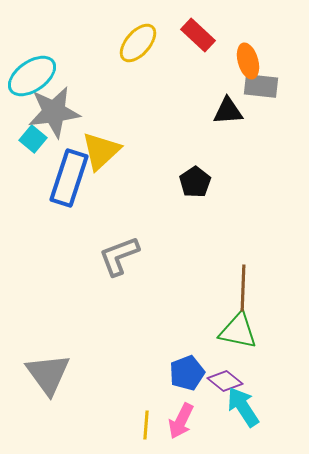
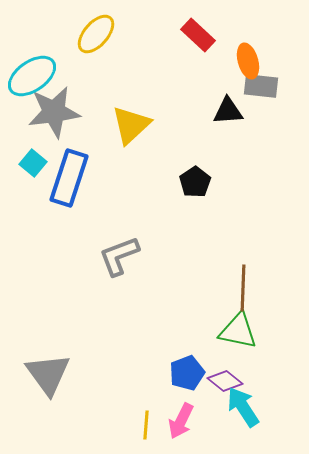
yellow ellipse: moved 42 px left, 9 px up
cyan square: moved 24 px down
yellow triangle: moved 30 px right, 26 px up
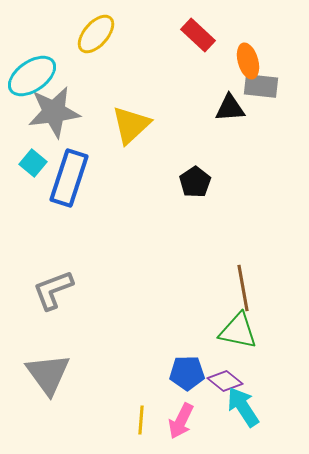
black triangle: moved 2 px right, 3 px up
gray L-shape: moved 66 px left, 34 px down
brown line: rotated 12 degrees counterclockwise
blue pentagon: rotated 20 degrees clockwise
yellow line: moved 5 px left, 5 px up
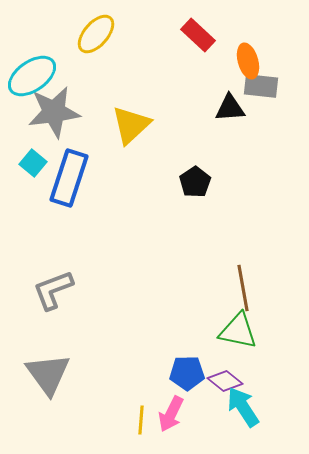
pink arrow: moved 10 px left, 7 px up
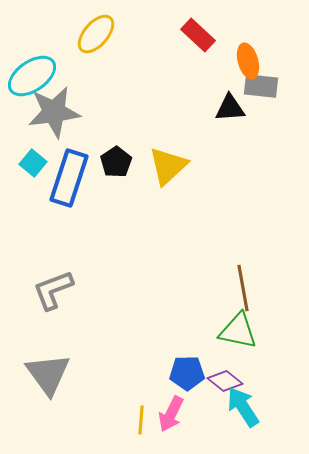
yellow triangle: moved 37 px right, 41 px down
black pentagon: moved 79 px left, 20 px up
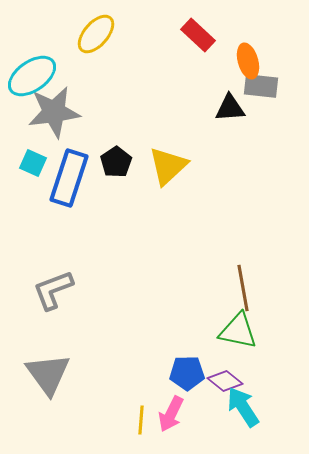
cyan square: rotated 16 degrees counterclockwise
